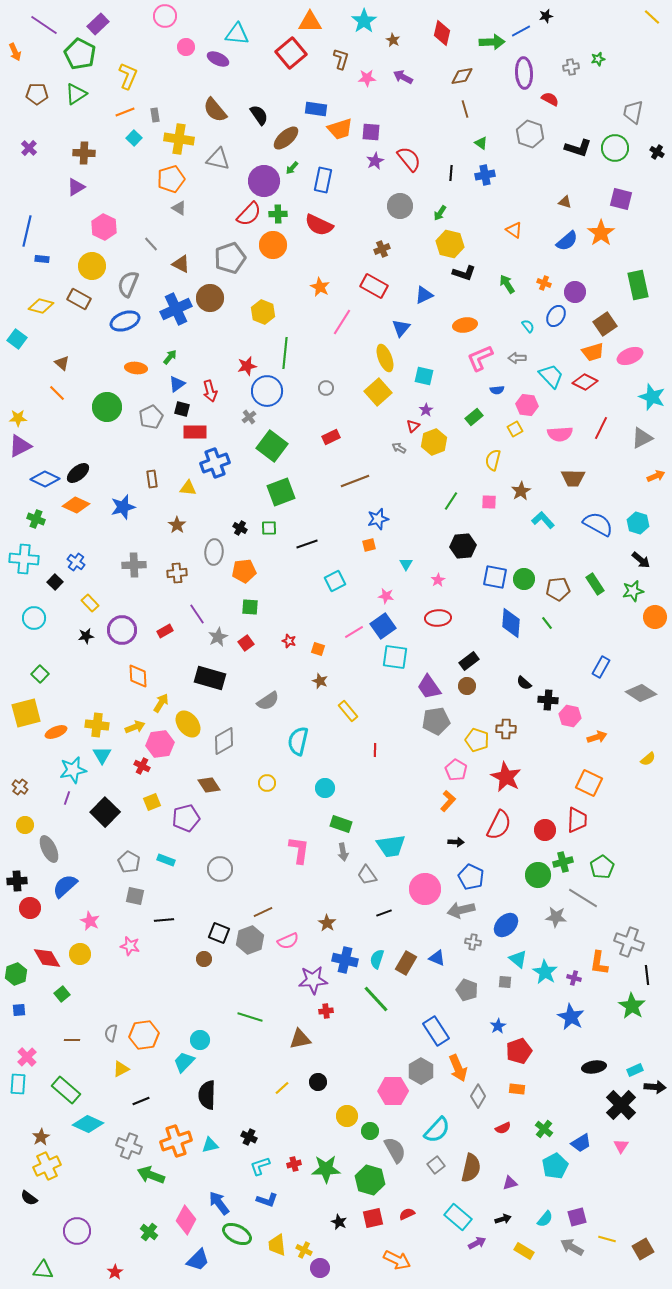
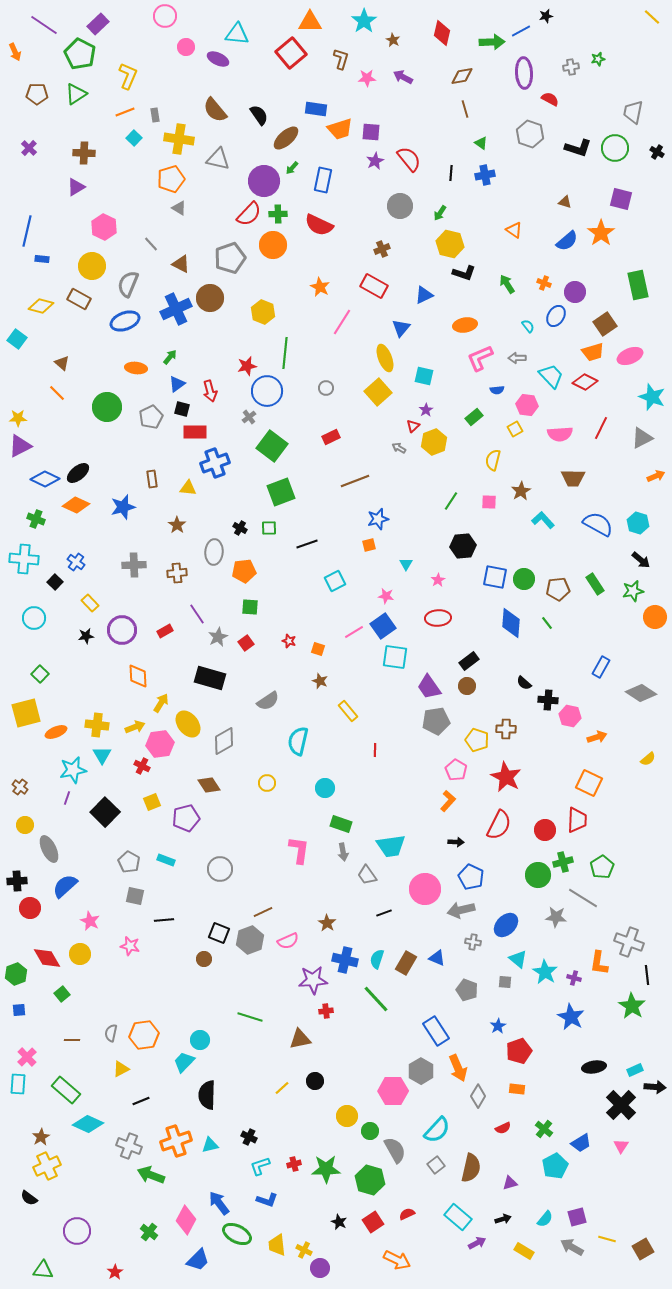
black circle at (318, 1082): moved 3 px left, 1 px up
red square at (373, 1218): moved 4 px down; rotated 20 degrees counterclockwise
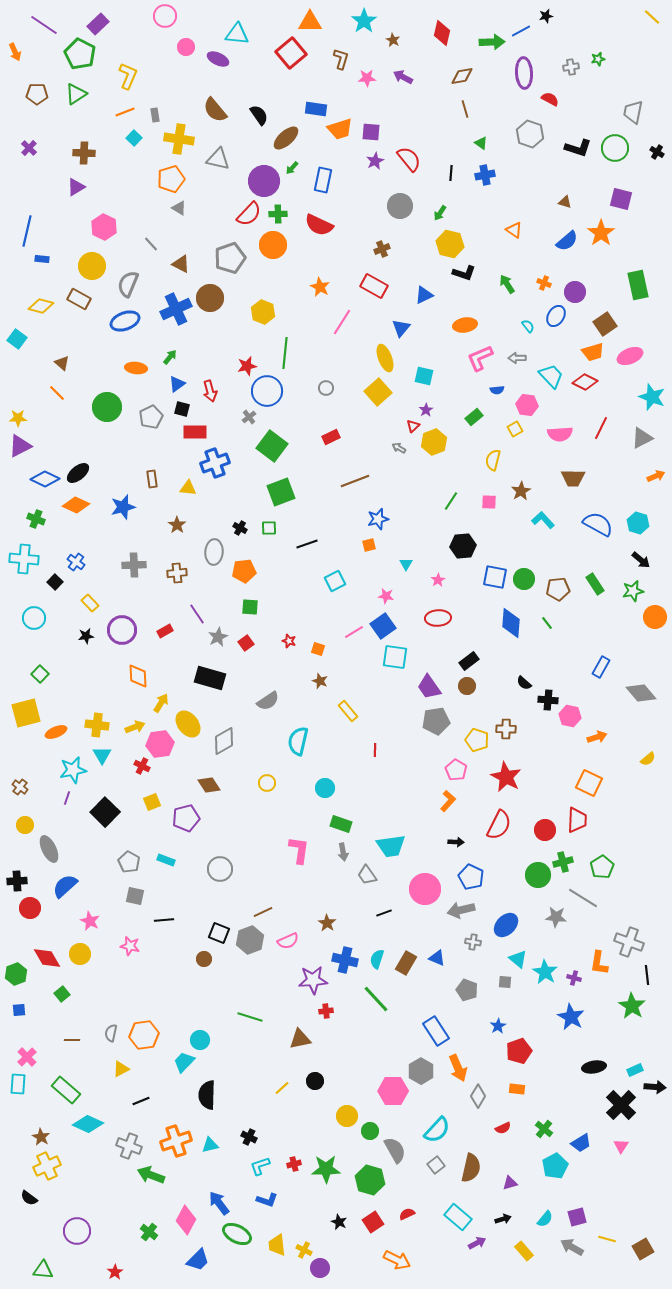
gray diamond at (641, 693): rotated 16 degrees clockwise
brown star at (41, 1137): rotated 12 degrees counterclockwise
yellow rectangle at (524, 1251): rotated 18 degrees clockwise
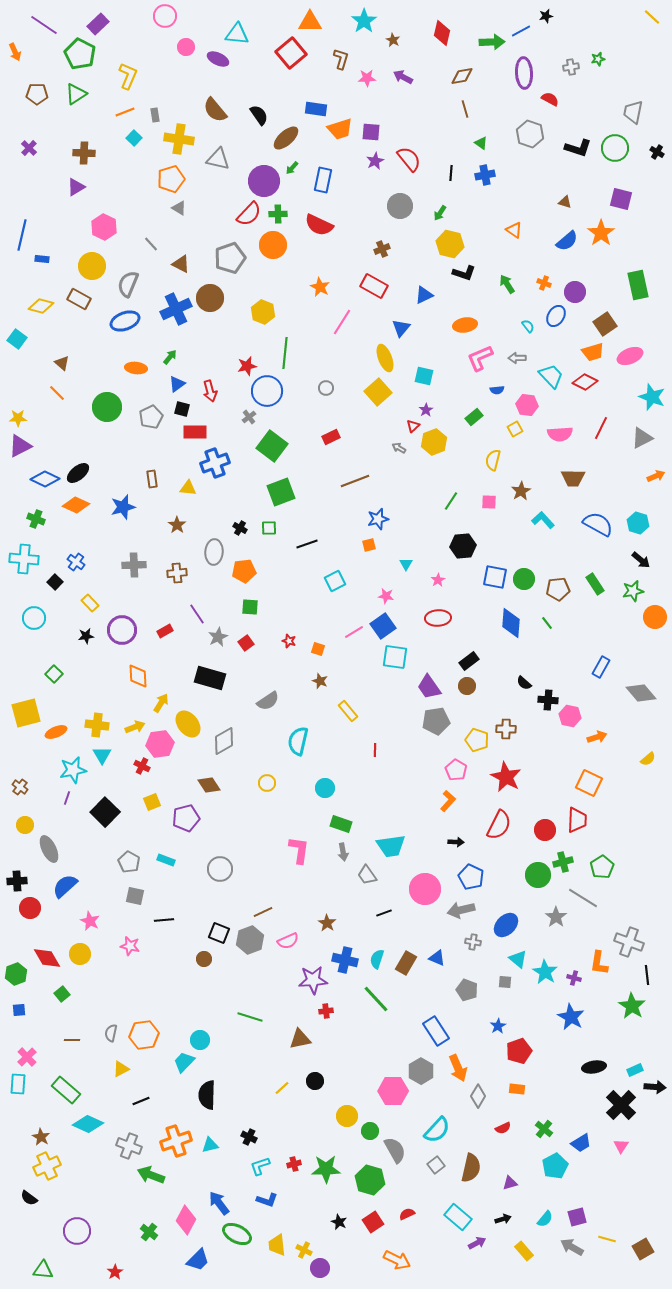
blue line at (27, 231): moved 5 px left, 4 px down
green square at (40, 674): moved 14 px right
gray star at (556, 917): rotated 30 degrees clockwise
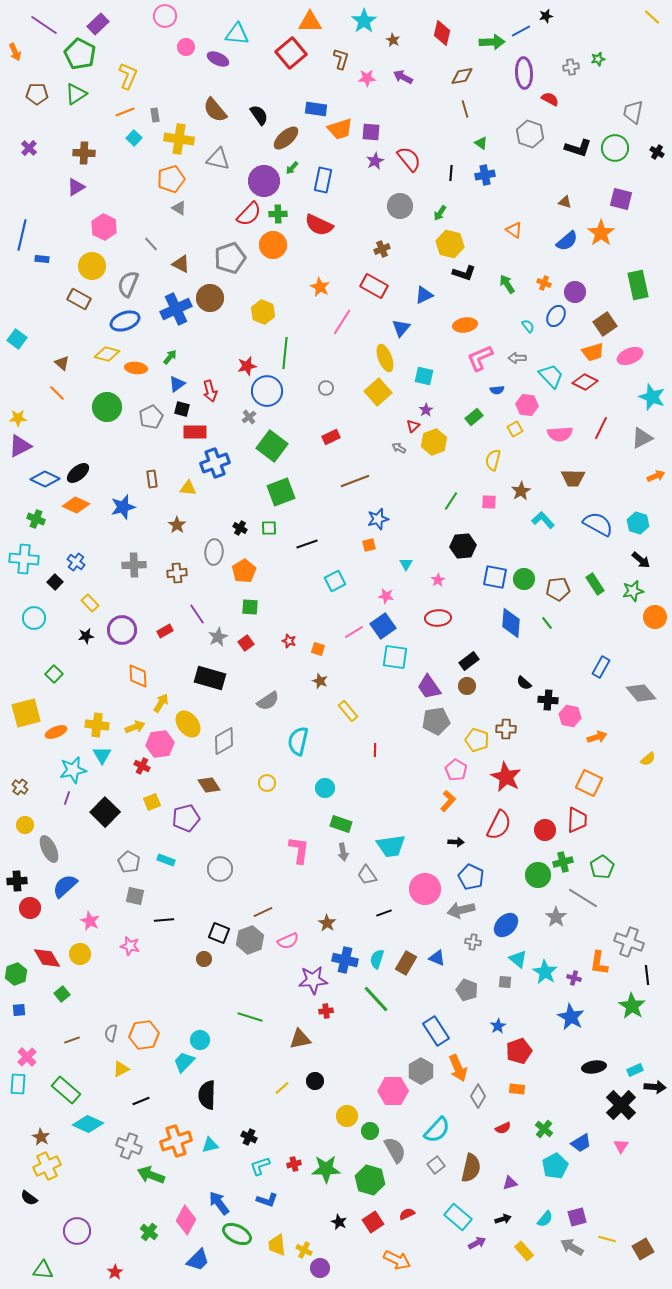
yellow diamond at (41, 306): moved 66 px right, 48 px down
orange pentagon at (244, 571): rotated 25 degrees counterclockwise
brown line at (72, 1040): rotated 21 degrees counterclockwise
